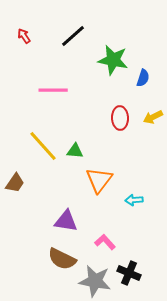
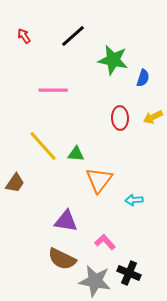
green triangle: moved 1 px right, 3 px down
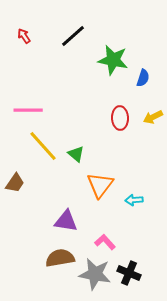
pink line: moved 25 px left, 20 px down
green triangle: rotated 36 degrees clockwise
orange triangle: moved 1 px right, 5 px down
brown semicircle: moved 2 px left, 1 px up; rotated 144 degrees clockwise
gray star: moved 7 px up
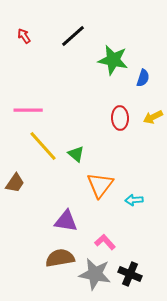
black cross: moved 1 px right, 1 px down
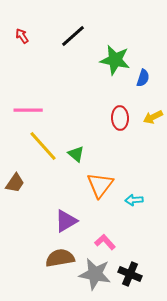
red arrow: moved 2 px left
green star: moved 2 px right
purple triangle: rotated 40 degrees counterclockwise
